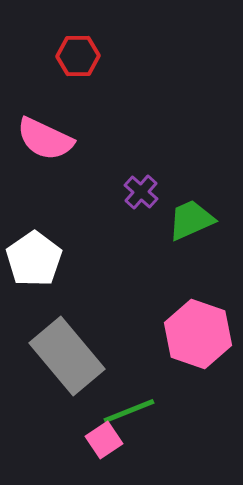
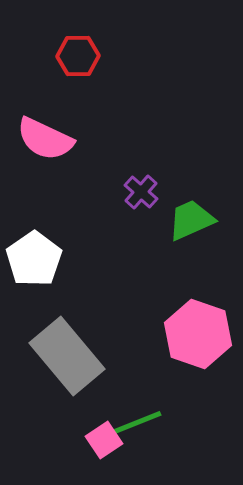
green line: moved 7 px right, 12 px down
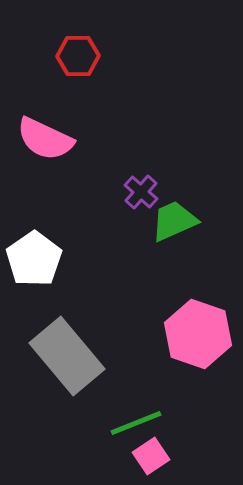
green trapezoid: moved 17 px left, 1 px down
pink square: moved 47 px right, 16 px down
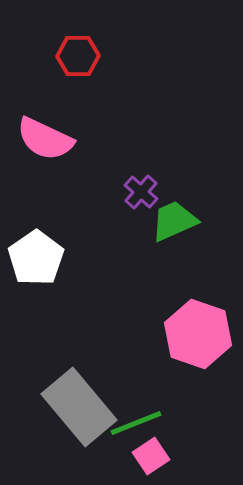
white pentagon: moved 2 px right, 1 px up
gray rectangle: moved 12 px right, 51 px down
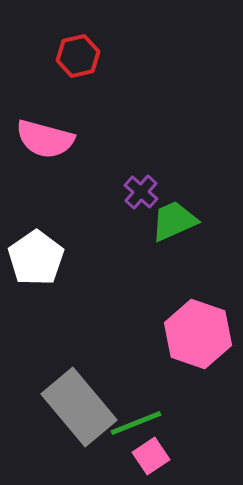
red hexagon: rotated 12 degrees counterclockwise
pink semicircle: rotated 10 degrees counterclockwise
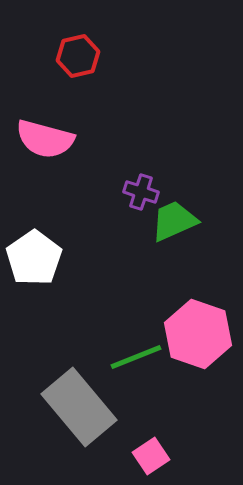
purple cross: rotated 24 degrees counterclockwise
white pentagon: moved 2 px left
green line: moved 66 px up
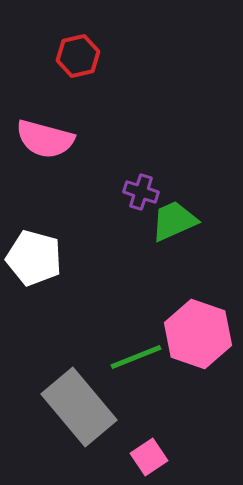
white pentagon: rotated 22 degrees counterclockwise
pink square: moved 2 px left, 1 px down
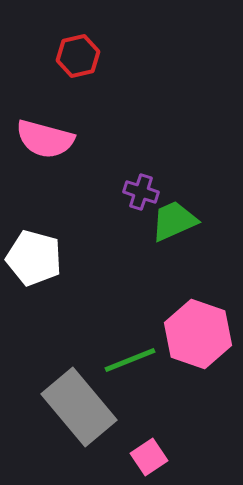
green line: moved 6 px left, 3 px down
